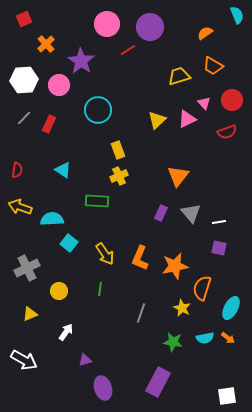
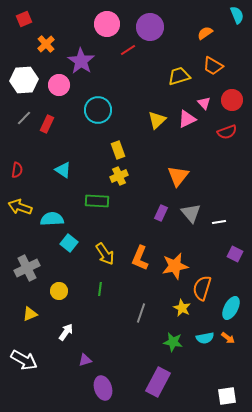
red rectangle at (49, 124): moved 2 px left
purple square at (219, 248): moved 16 px right, 6 px down; rotated 14 degrees clockwise
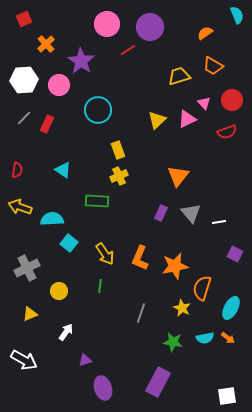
green line at (100, 289): moved 3 px up
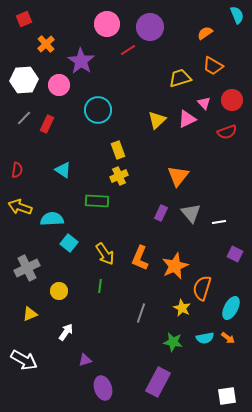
yellow trapezoid at (179, 76): moved 1 px right, 2 px down
orange star at (175, 266): rotated 12 degrees counterclockwise
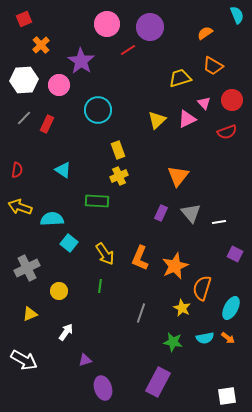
orange cross at (46, 44): moved 5 px left, 1 px down
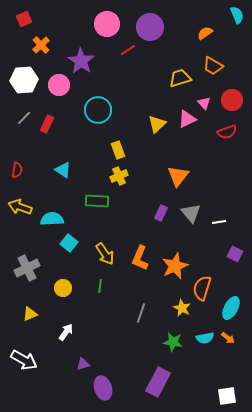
yellow triangle at (157, 120): moved 4 px down
yellow circle at (59, 291): moved 4 px right, 3 px up
purple triangle at (85, 360): moved 2 px left, 4 px down
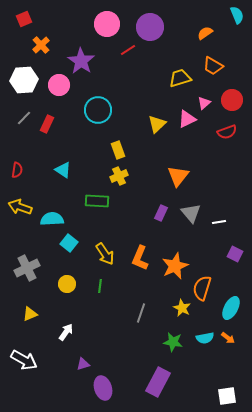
pink triangle at (204, 103): rotated 32 degrees clockwise
yellow circle at (63, 288): moved 4 px right, 4 px up
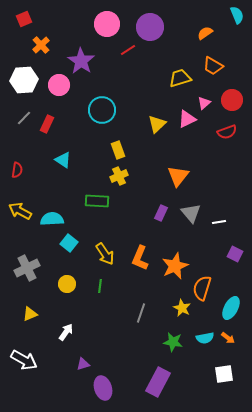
cyan circle at (98, 110): moved 4 px right
cyan triangle at (63, 170): moved 10 px up
yellow arrow at (20, 207): moved 4 px down; rotated 10 degrees clockwise
white square at (227, 396): moved 3 px left, 22 px up
